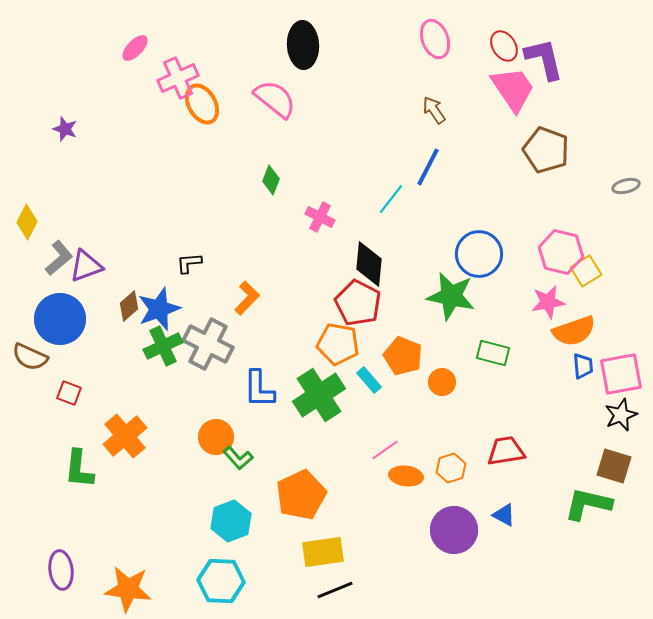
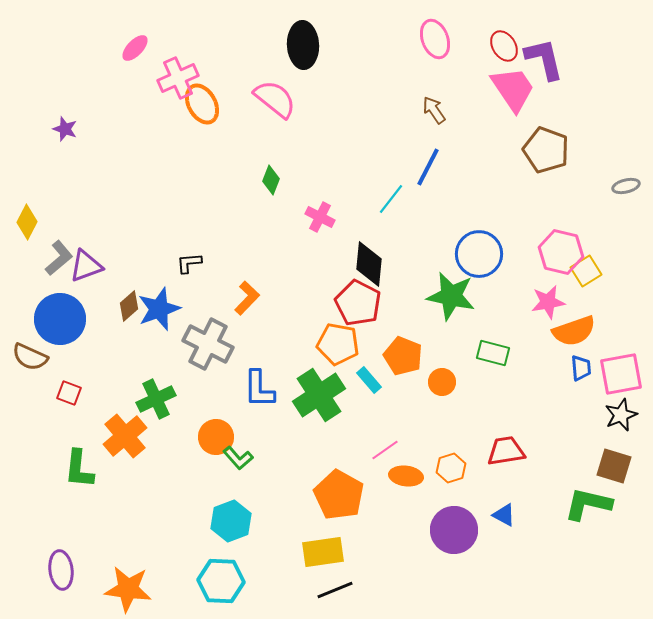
green cross at (163, 346): moved 7 px left, 53 px down
blue trapezoid at (583, 366): moved 2 px left, 2 px down
orange pentagon at (301, 495): moved 38 px right; rotated 18 degrees counterclockwise
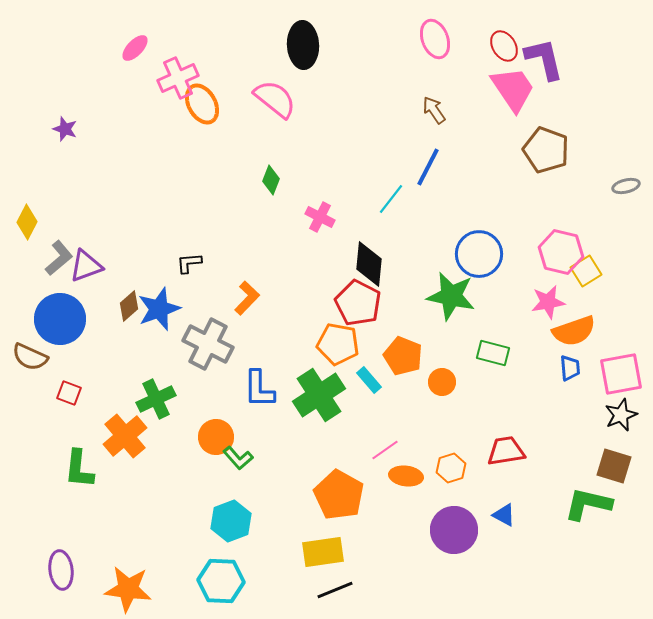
blue trapezoid at (581, 368): moved 11 px left
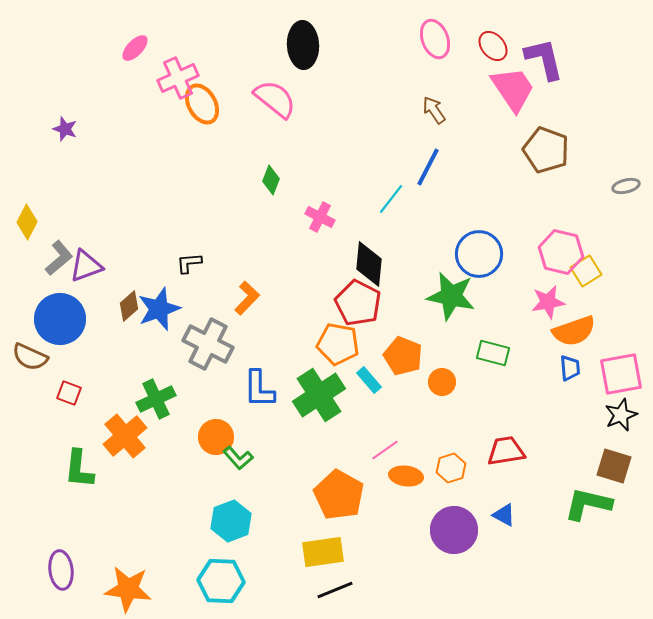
red ellipse at (504, 46): moved 11 px left; rotated 8 degrees counterclockwise
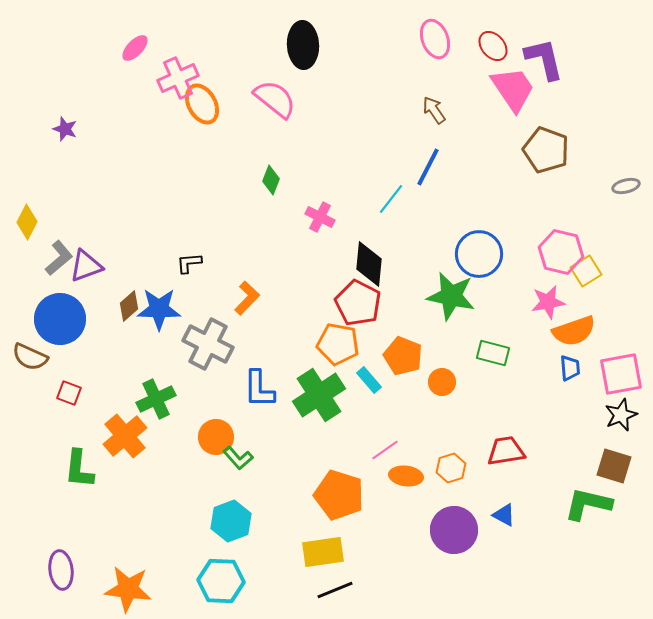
blue star at (159, 309): rotated 21 degrees clockwise
orange pentagon at (339, 495): rotated 12 degrees counterclockwise
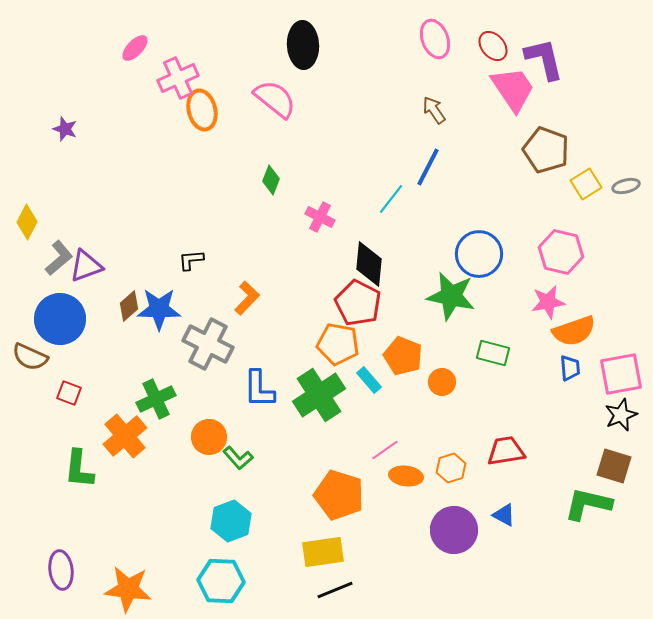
orange ellipse at (202, 104): moved 6 px down; rotated 15 degrees clockwise
black L-shape at (189, 263): moved 2 px right, 3 px up
yellow square at (586, 271): moved 87 px up
orange circle at (216, 437): moved 7 px left
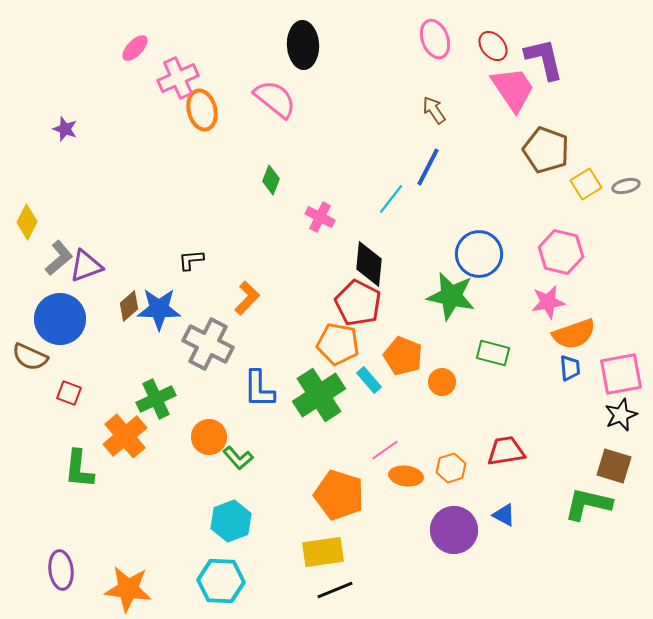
orange semicircle at (574, 331): moved 3 px down
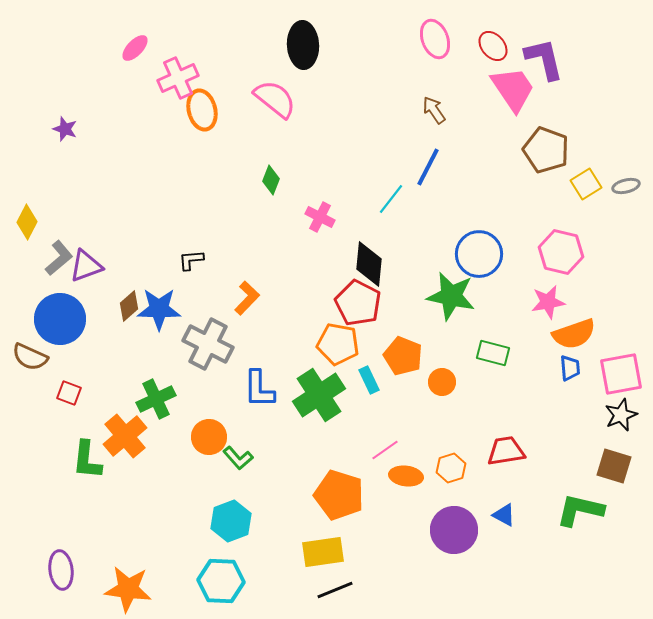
cyan rectangle at (369, 380): rotated 16 degrees clockwise
green L-shape at (79, 469): moved 8 px right, 9 px up
green L-shape at (588, 504): moved 8 px left, 6 px down
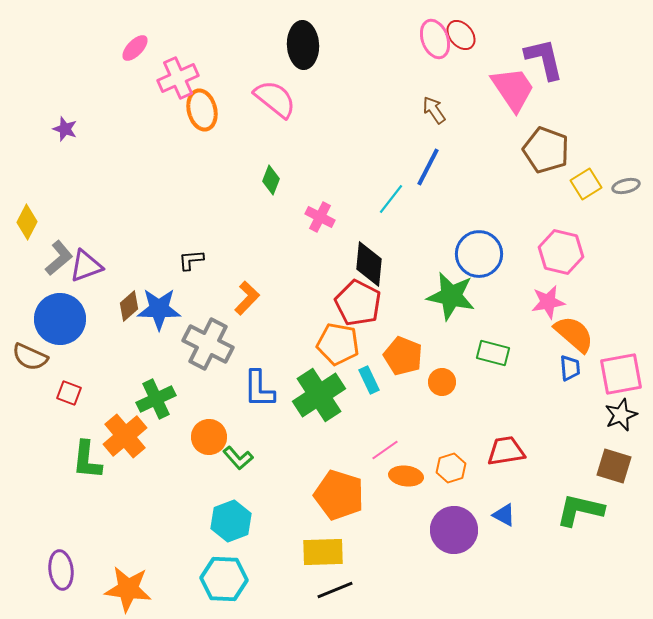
red ellipse at (493, 46): moved 32 px left, 11 px up
orange semicircle at (574, 334): rotated 120 degrees counterclockwise
yellow rectangle at (323, 552): rotated 6 degrees clockwise
cyan hexagon at (221, 581): moved 3 px right, 2 px up
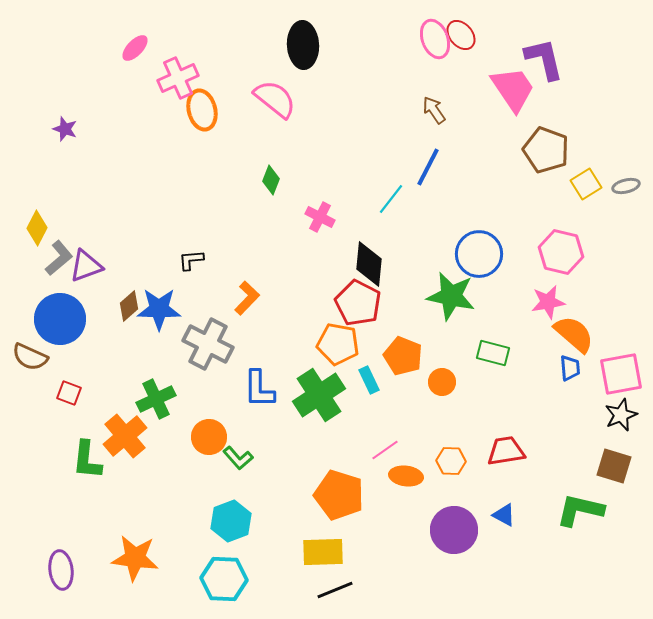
yellow diamond at (27, 222): moved 10 px right, 6 px down
orange hexagon at (451, 468): moved 7 px up; rotated 20 degrees clockwise
orange star at (128, 589): moved 7 px right, 31 px up
